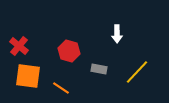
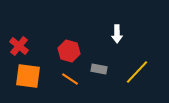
orange line: moved 9 px right, 9 px up
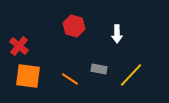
red hexagon: moved 5 px right, 25 px up
yellow line: moved 6 px left, 3 px down
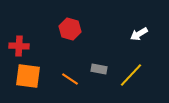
red hexagon: moved 4 px left, 3 px down
white arrow: moved 22 px right; rotated 60 degrees clockwise
red cross: rotated 36 degrees counterclockwise
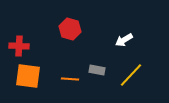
white arrow: moved 15 px left, 6 px down
gray rectangle: moved 2 px left, 1 px down
orange line: rotated 30 degrees counterclockwise
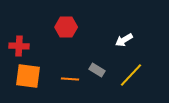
red hexagon: moved 4 px left, 2 px up; rotated 15 degrees counterclockwise
gray rectangle: rotated 21 degrees clockwise
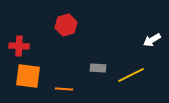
red hexagon: moved 2 px up; rotated 15 degrees counterclockwise
white arrow: moved 28 px right
gray rectangle: moved 1 px right, 2 px up; rotated 28 degrees counterclockwise
yellow line: rotated 20 degrees clockwise
orange line: moved 6 px left, 10 px down
